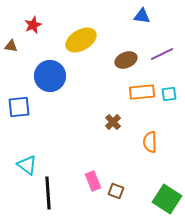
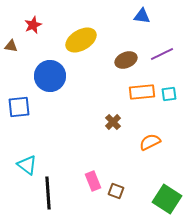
orange semicircle: rotated 65 degrees clockwise
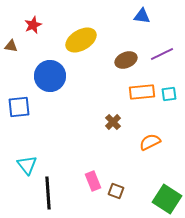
cyan triangle: rotated 15 degrees clockwise
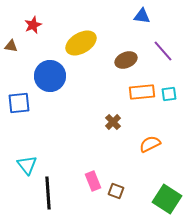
yellow ellipse: moved 3 px down
purple line: moved 1 px right, 3 px up; rotated 75 degrees clockwise
blue square: moved 4 px up
orange semicircle: moved 2 px down
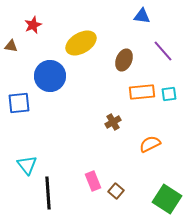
brown ellipse: moved 2 px left; rotated 45 degrees counterclockwise
brown cross: rotated 14 degrees clockwise
brown square: rotated 21 degrees clockwise
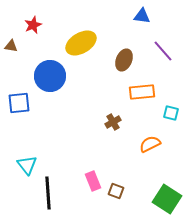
cyan square: moved 2 px right, 19 px down; rotated 21 degrees clockwise
brown square: rotated 21 degrees counterclockwise
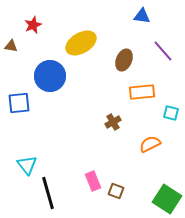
black line: rotated 12 degrees counterclockwise
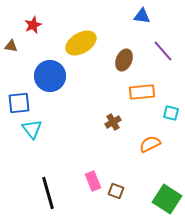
cyan triangle: moved 5 px right, 36 px up
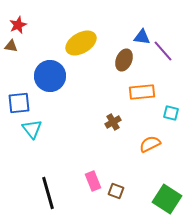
blue triangle: moved 21 px down
red star: moved 15 px left
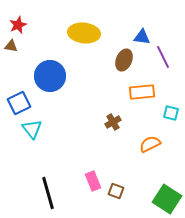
yellow ellipse: moved 3 px right, 10 px up; rotated 36 degrees clockwise
purple line: moved 6 px down; rotated 15 degrees clockwise
blue square: rotated 20 degrees counterclockwise
